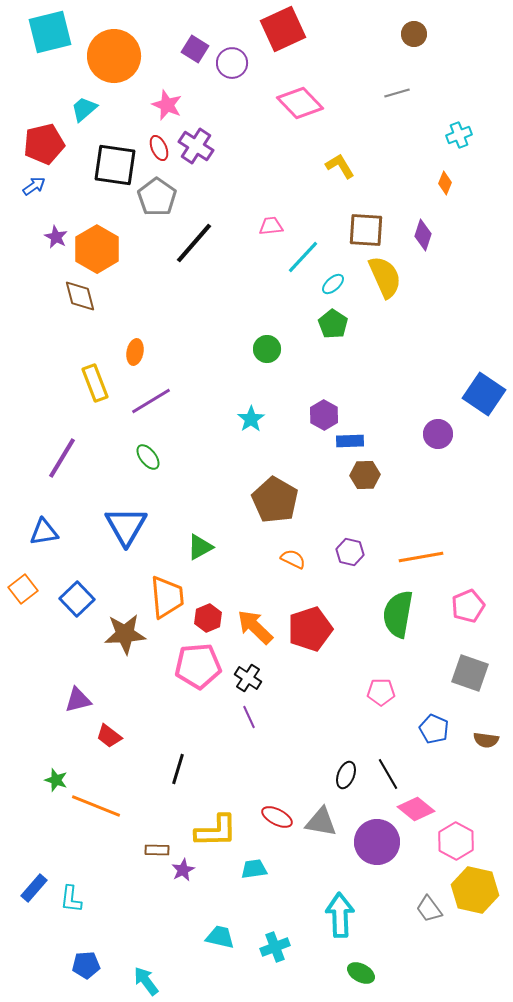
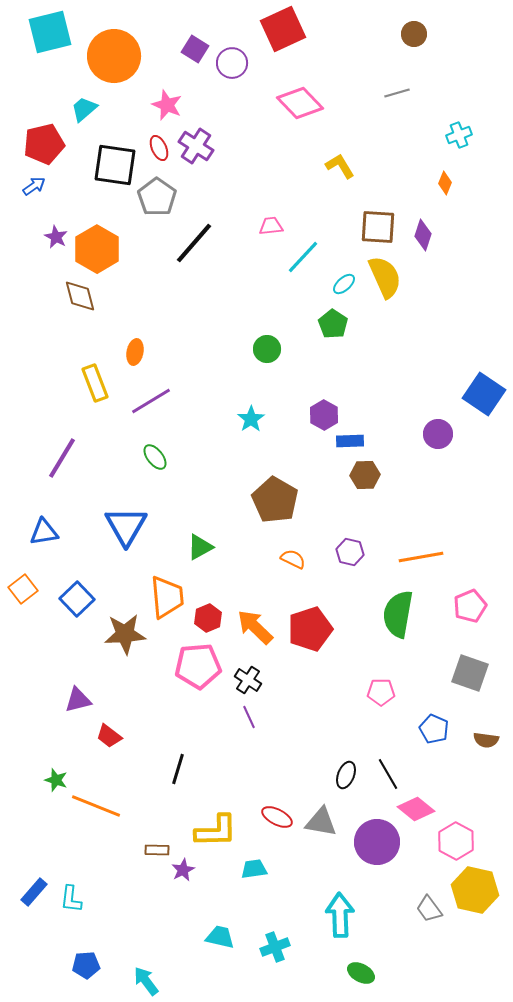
brown square at (366, 230): moved 12 px right, 3 px up
cyan ellipse at (333, 284): moved 11 px right
green ellipse at (148, 457): moved 7 px right
pink pentagon at (468, 606): moved 2 px right
black cross at (248, 678): moved 2 px down
blue rectangle at (34, 888): moved 4 px down
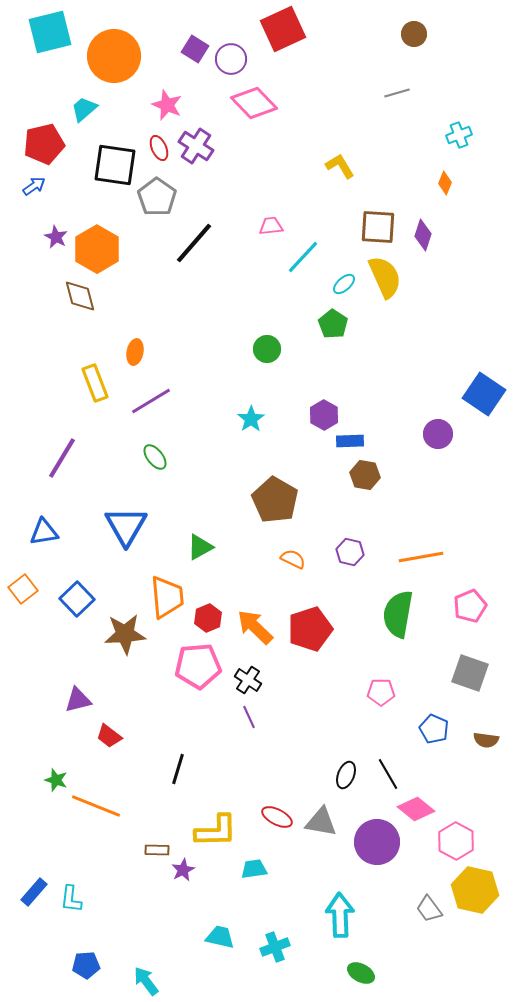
purple circle at (232, 63): moved 1 px left, 4 px up
pink diamond at (300, 103): moved 46 px left
brown hexagon at (365, 475): rotated 12 degrees clockwise
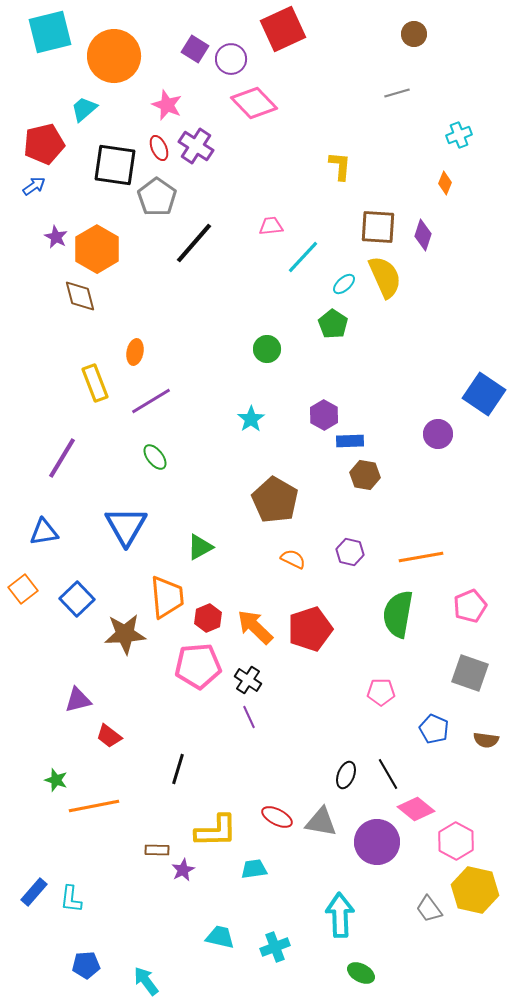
yellow L-shape at (340, 166): rotated 36 degrees clockwise
orange line at (96, 806): moved 2 px left; rotated 33 degrees counterclockwise
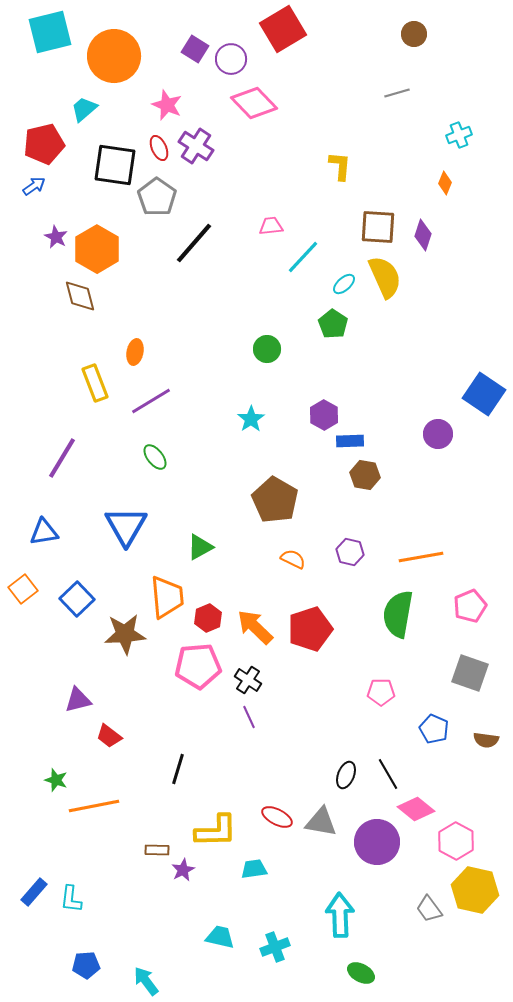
red square at (283, 29): rotated 6 degrees counterclockwise
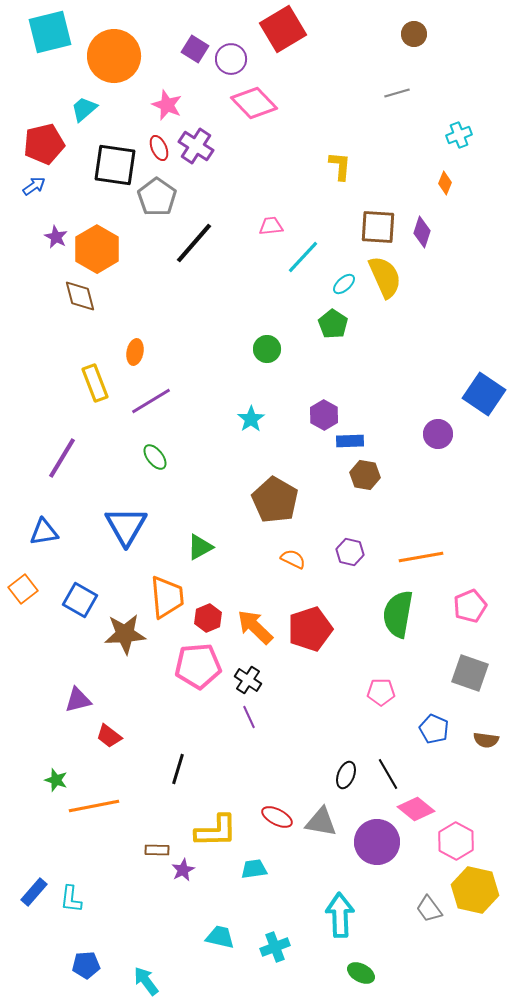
purple diamond at (423, 235): moved 1 px left, 3 px up
blue square at (77, 599): moved 3 px right, 1 px down; rotated 16 degrees counterclockwise
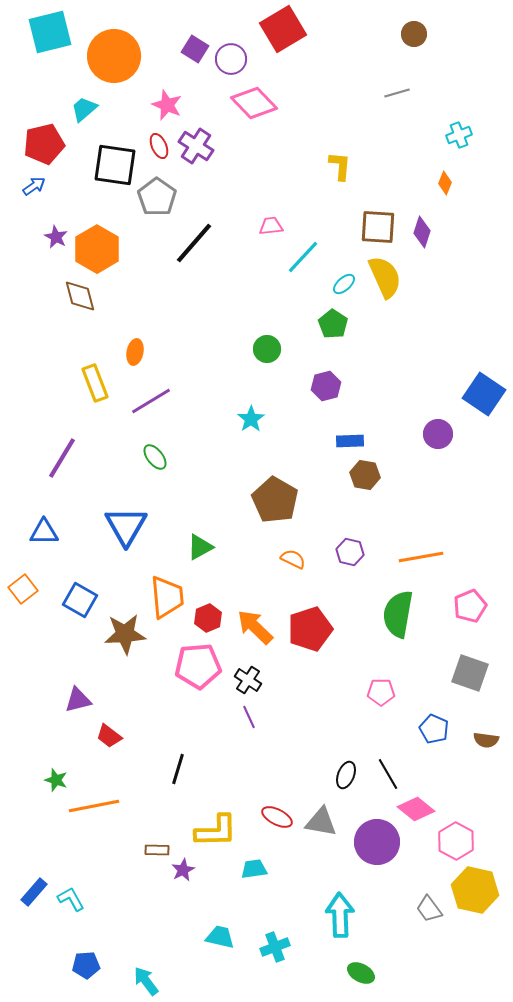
red ellipse at (159, 148): moved 2 px up
purple hexagon at (324, 415): moved 2 px right, 29 px up; rotated 16 degrees clockwise
blue triangle at (44, 532): rotated 8 degrees clockwise
cyan L-shape at (71, 899): rotated 144 degrees clockwise
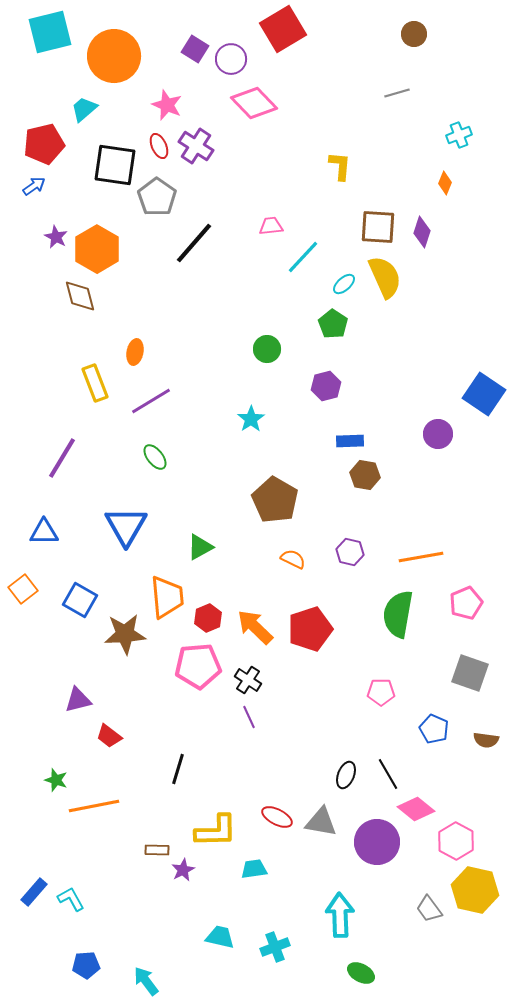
pink pentagon at (470, 606): moved 4 px left, 3 px up
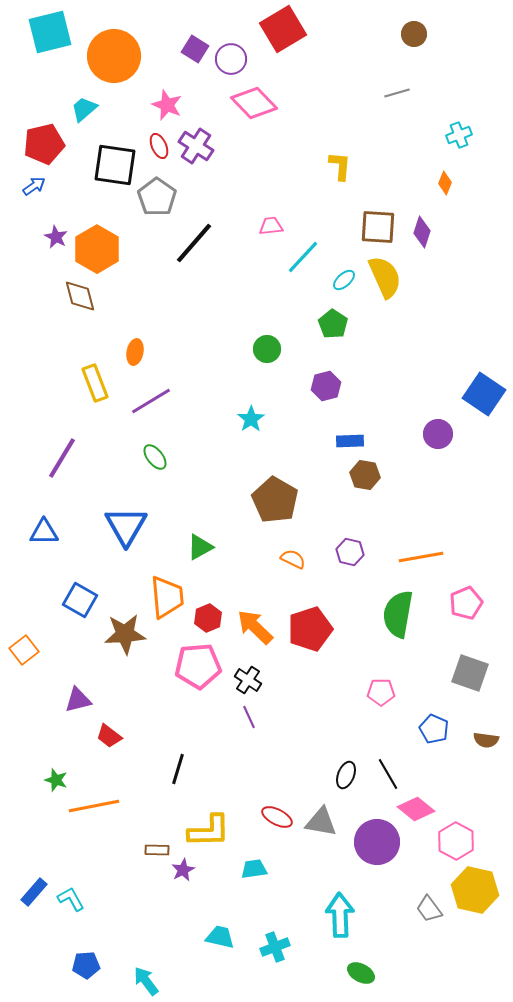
cyan ellipse at (344, 284): moved 4 px up
orange square at (23, 589): moved 1 px right, 61 px down
yellow L-shape at (216, 831): moved 7 px left
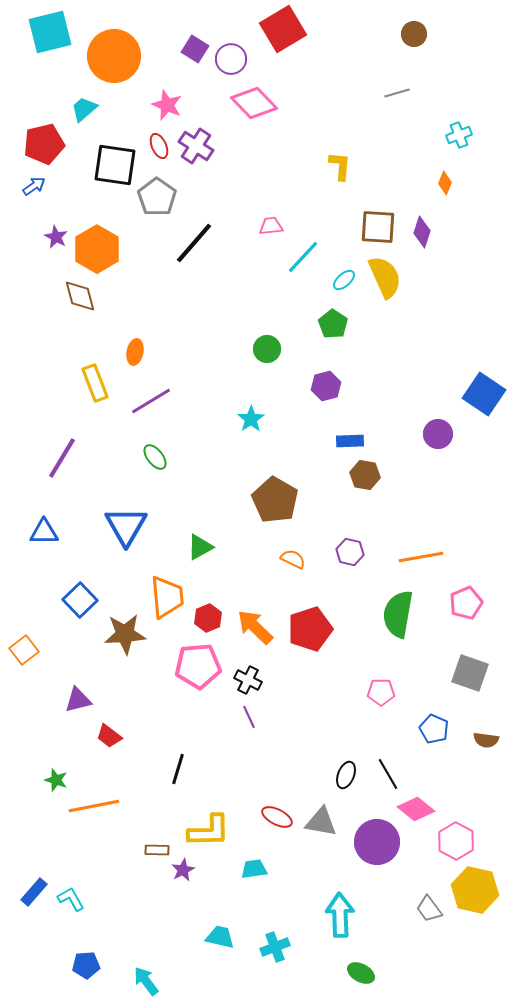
blue square at (80, 600): rotated 16 degrees clockwise
black cross at (248, 680): rotated 8 degrees counterclockwise
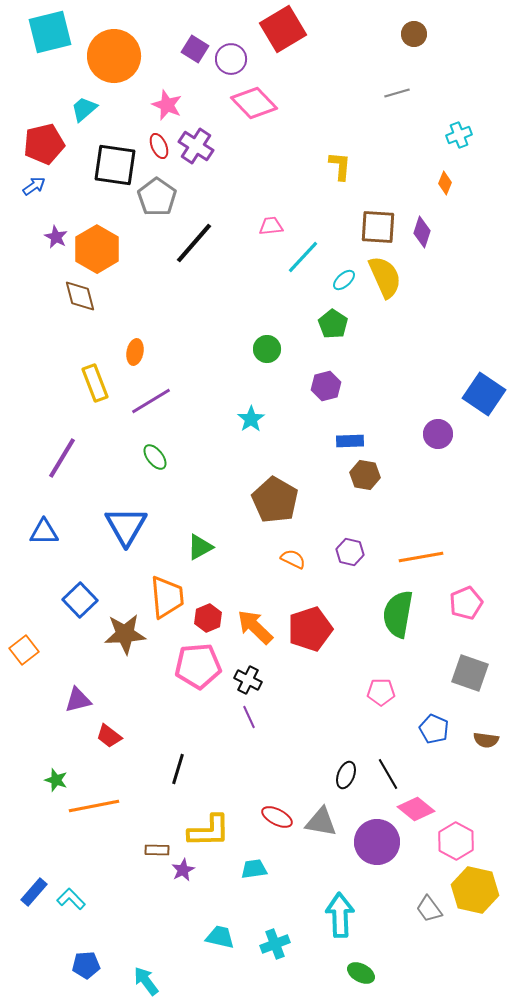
cyan L-shape at (71, 899): rotated 16 degrees counterclockwise
cyan cross at (275, 947): moved 3 px up
